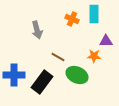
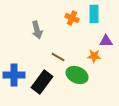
orange cross: moved 1 px up
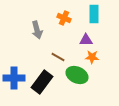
orange cross: moved 8 px left
purple triangle: moved 20 px left, 1 px up
orange star: moved 2 px left, 1 px down
blue cross: moved 3 px down
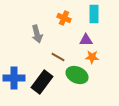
gray arrow: moved 4 px down
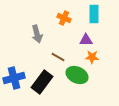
blue cross: rotated 15 degrees counterclockwise
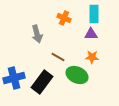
purple triangle: moved 5 px right, 6 px up
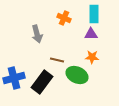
brown line: moved 1 px left, 3 px down; rotated 16 degrees counterclockwise
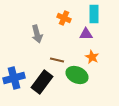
purple triangle: moved 5 px left
orange star: rotated 24 degrees clockwise
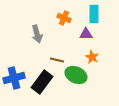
green ellipse: moved 1 px left
